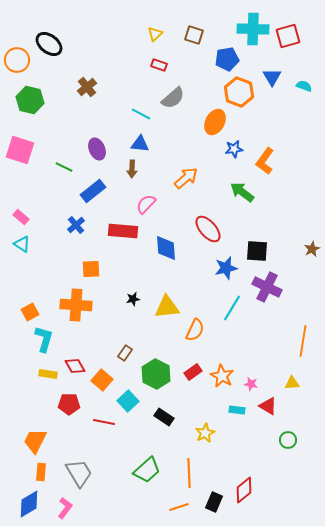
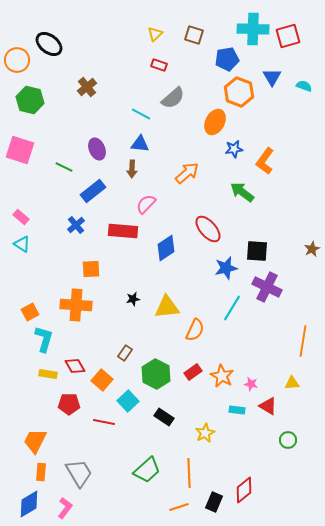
orange arrow at (186, 178): moved 1 px right, 5 px up
blue diamond at (166, 248): rotated 60 degrees clockwise
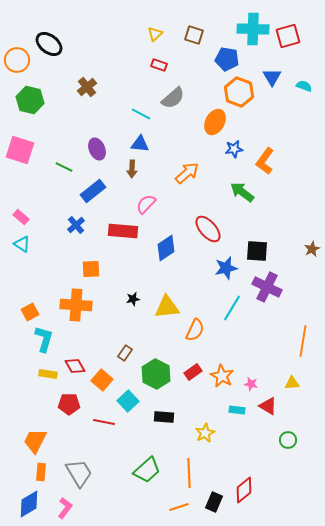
blue pentagon at (227, 59): rotated 20 degrees clockwise
black rectangle at (164, 417): rotated 30 degrees counterclockwise
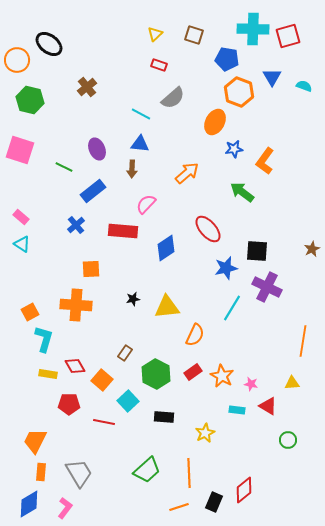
orange semicircle at (195, 330): moved 5 px down
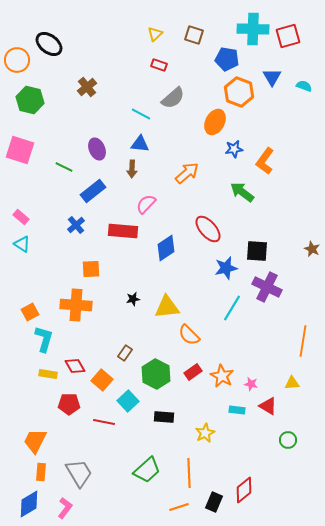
brown star at (312, 249): rotated 21 degrees counterclockwise
orange semicircle at (195, 335): moved 6 px left; rotated 110 degrees clockwise
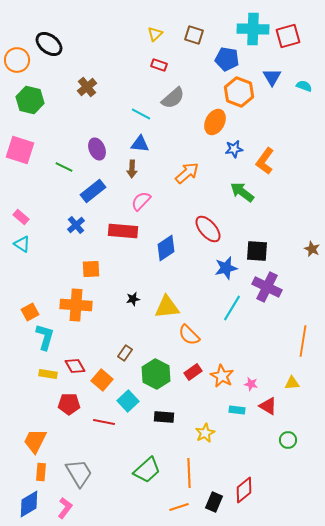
pink semicircle at (146, 204): moved 5 px left, 3 px up
cyan L-shape at (44, 339): moved 1 px right, 2 px up
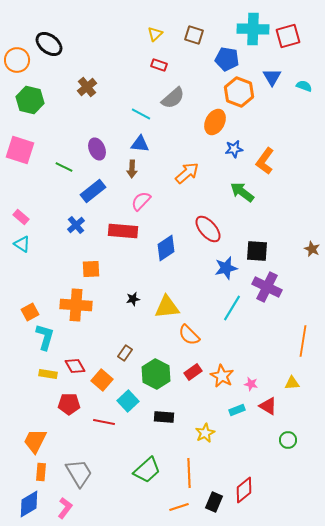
cyan rectangle at (237, 410): rotated 28 degrees counterclockwise
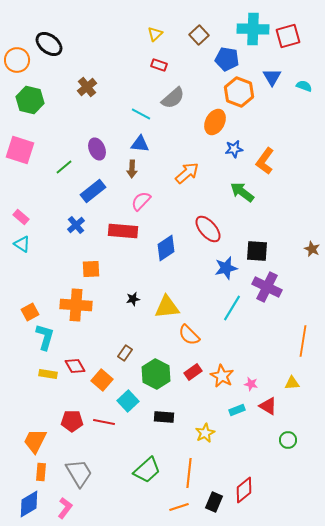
brown square at (194, 35): moved 5 px right; rotated 30 degrees clockwise
green line at (64, 167): rotated 66 degrees counterclockwise
red pentagon at (69, 404): moved 3 px right, 17 px down
orange line at (189, 473): rotated 8 degrees clockwise
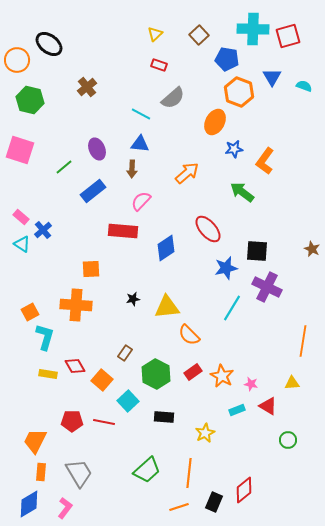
blue cross at (76, 225): moved 33 px left, 5 px down
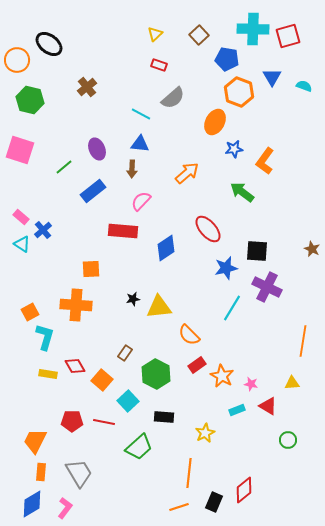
yellow triangle at (167, 307): moved 8 px left
red rectangle at (193, 372): moved 4 px right, 7 px up
green trapezoid at (147, 470): moved 8 px left, 23 px up
blue diamond at (29, 504): moved 3 px right
